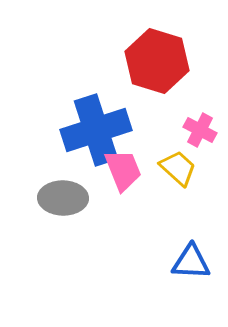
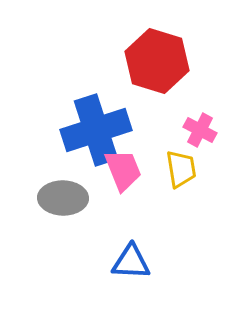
yellow trapezoid: moved 3 px right, 1 px down; rotated 39 degrees clockwise
blue triangle: moved 60 px left
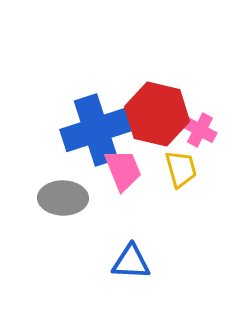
red hexagon: moved 53 px down; rotated 4 degrees counterclockwise
yellow trapezoid: rotated 6 degrees counterclockwise
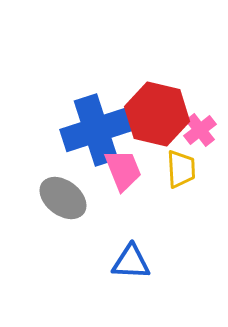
pink cross: rotated 24 degrees clockwise
yellow trapezoid: rotated 12 degrees clockwise
gray ellipse: rotated 36 degrees clockwise
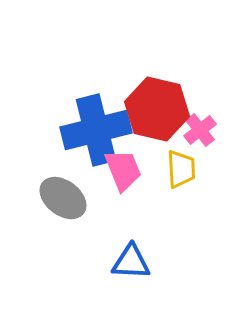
red hexagon: moved 5 px up
blue cross: rotated 4 degrees clockwise
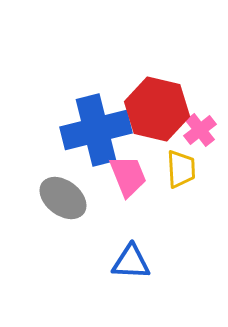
pink trapezoid: moved 5 px right, 6 px down
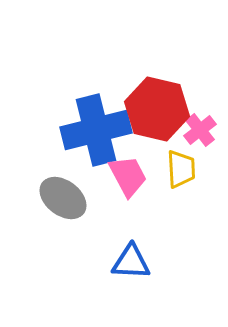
pink trapezoid: rotated 6 degrees counterclockwise
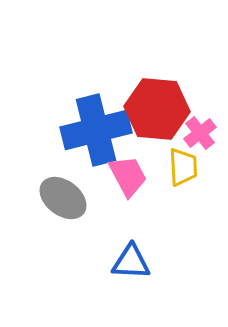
red hexagon: rotated 8 degrees counterclockwise
pink cross: moved 3 px down
yellow trapezoid: moved 2 px right, 2 px up
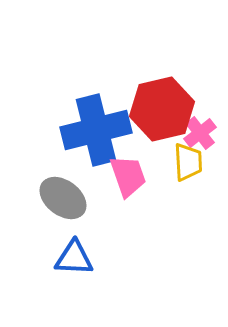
red hexagon: moved 5 px right; rotated 18 degrees counterclockwise
yellow trapezoid: moved 5 px right, 5 px up
pink trapezoid: rotated 9 degrees clockwise
blue triangle: moved 57 px left, 4 px up
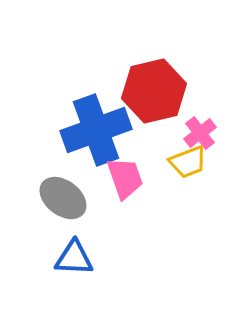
red hexagon: moved 8 px left, 18 px up
blue cross: rotated 6 degrees counterclockwise
yellow trapezoid: rotated 72 degrees clockwise
pink trapezoid: moved 3 px left, 2 px down
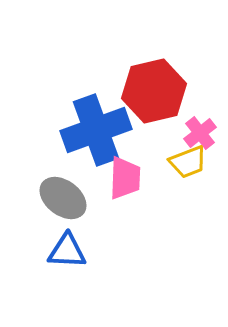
pink trapezoid: rotated 21 degrees clockwise
blue triangle: moved 7 px left, 7 px up
